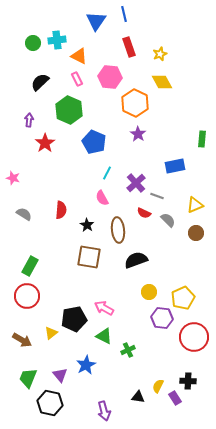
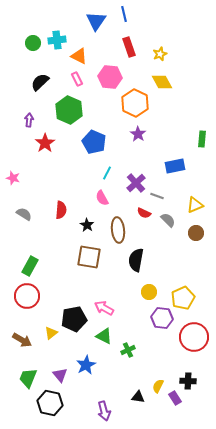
black semicircle at (136, 260): rotated 60 degrees counterclockwise
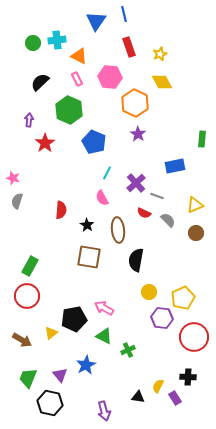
gray semicircle at (24, 214): moved 7 px left, 13 px up; rotated 105 degrees counterclockwise
black cross at (188, 381): moved 4 px up
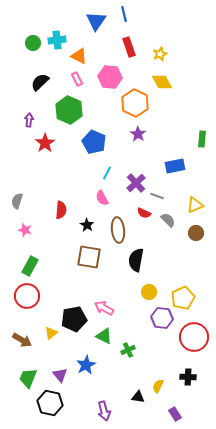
pink star at (13, 178): moved 12 px right, 52 px down
purple rectangle at (175, 398): moved 16 px down
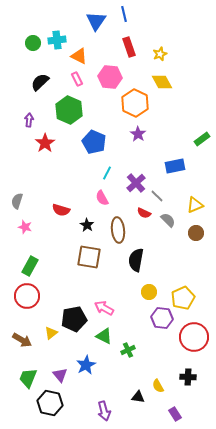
green rectangle at (202, 139): rotated 49 degrees clockwise
gray line at (157, 196): rotated 24 degrees clockwise
red semicircle at (61, 210): rotated 102 degrees clockwise
pink star at (25, 230): moved 3 px up
yellow semicircle at (158, 386): rotated 56 degrees counterclockwise
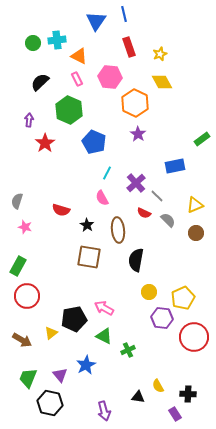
green rectangle at (30, 266): moved 12 px left
black cross at (188, 377): moved 17 px down
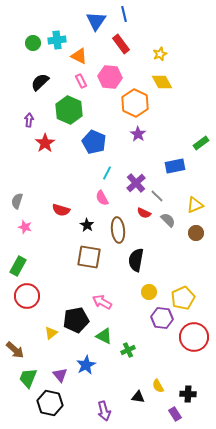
red rectangle at (129, 47): moved 8 px left, 3 px up; rotated 18 degrees counterclockwise
pink rectangle at (77, 79): moved 4 px right, 2 px down
green rectangle at (202, 139): moved 1 px left, 4 px down
pink arrow at (104, 308): moved 2 px left, 6 px up
black pentagon at (74, 319): moved 2 px right, 1 px down
brown arrow at (22, 340): moved 7 px left, 10 px down; rotated 12 degrees clockwise
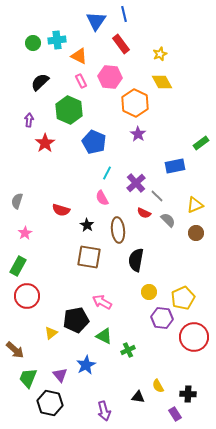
pink star at (25, 227): moved 6 px down; rotated 24 degrees clockwise
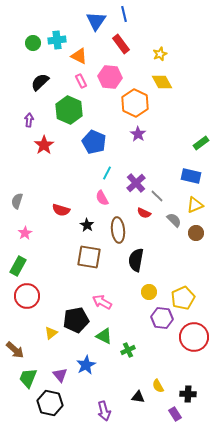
red star at (45, 143): moved 1 px left, 2 px down
blue rectangle at (175, 166): moved 16 px right, 10 px down; rotated 24 degrees clockwise
gray semicircle at (168, 220): moved 6 px right
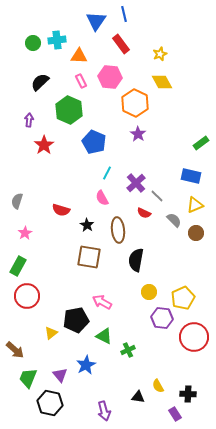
orange triangle at (79, 56): rotated 24 degrees counterclockwise
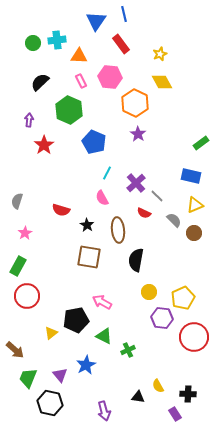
brown circle at (196, 233): moved 2 px left
